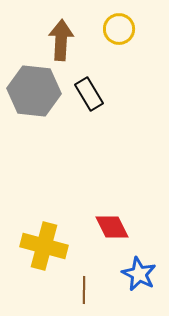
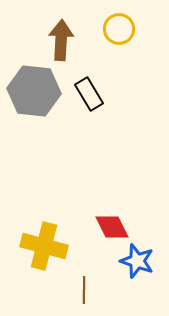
blue star: moved 2 px left, 13 px up; rotated 8 degrees counterclockwise
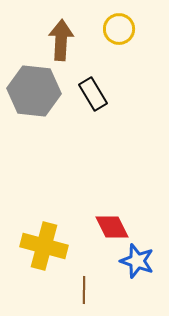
black rectangle: moved 4 px right
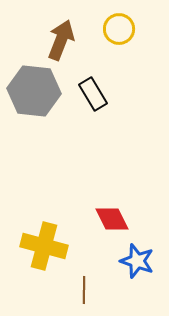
brown arrow: rotated 18 degrees clockwise
red diamond: moved 8 px up
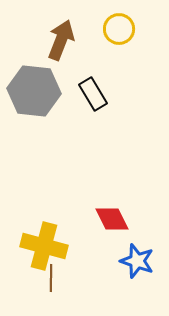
brown line: moved 33 px left, 12 px up
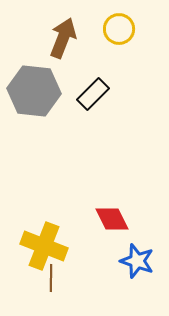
brown arrow: moved 2 px right, 2 px up
black rectangle: rotated 76 degrees clockwise
yellow cross: rotated 6 degrees clockwise
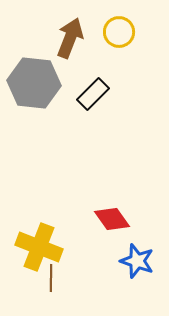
yellow circle: moved 3 px down
brown arrow: moved 7 px right
gray hexagon: moved 8 px up
red diamond: rotated 9 degrees counterclockwise
yellow cross: moved 5 px left, 1 px down
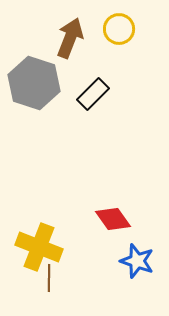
yellow circle: moved 3 px up
gray hexagon: rotated 12 degrees clockwise
red diamond: moved 1 px right
brown line: moved 2 px left
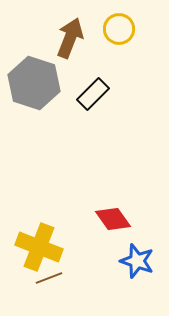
brown line: rotated 68 degrees clockwise
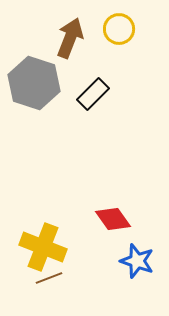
yellow cross: moved 4 px right
